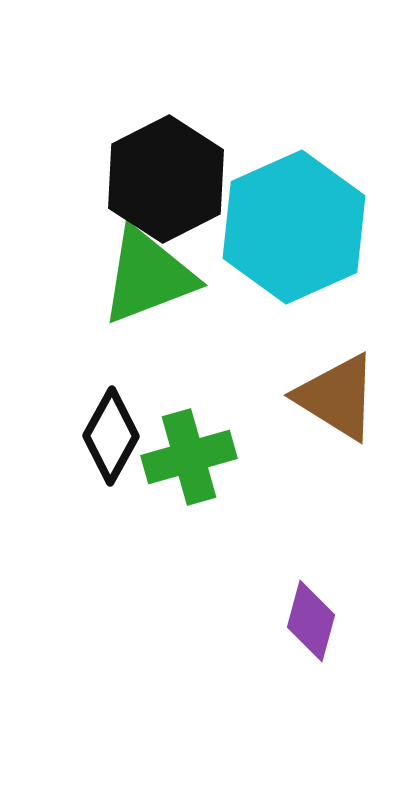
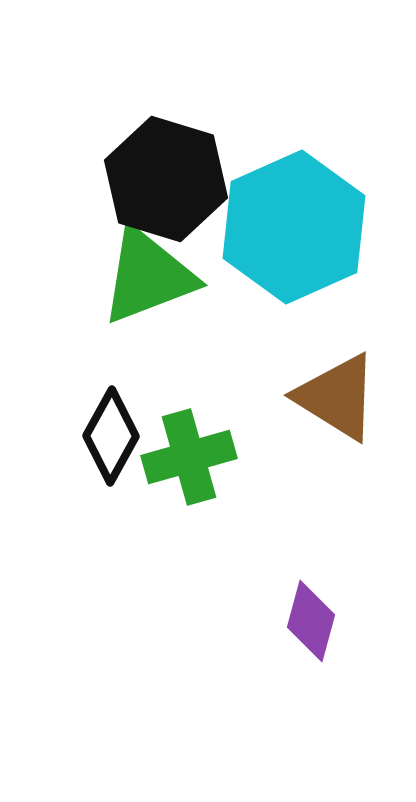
black hexagon: rotated 16 degrees counterclockwise
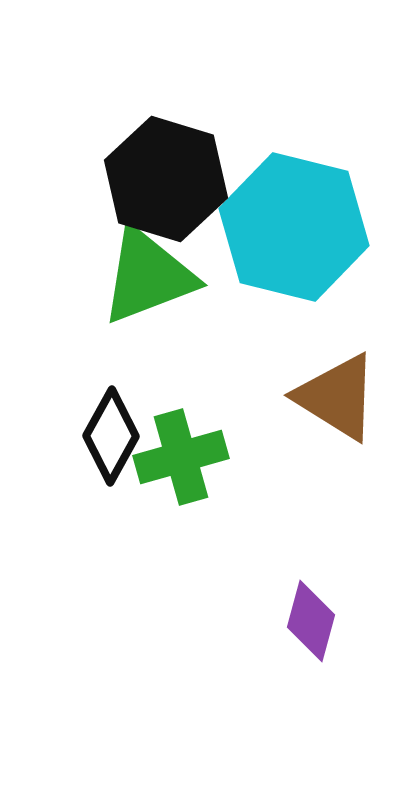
cyan hexagon: rotated 22 degrees counterclockwise
green cross: moved 8 px left
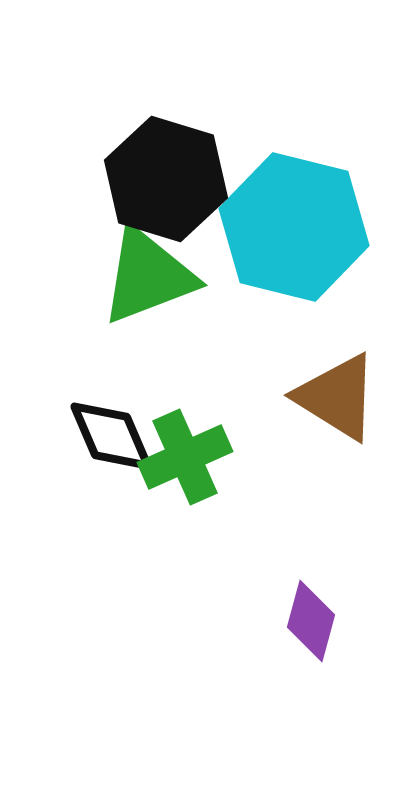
black diamond: rotated 52 degrees counterclockwise
green cross: moved 4 px right; rotated 8 degrees counterclockwise
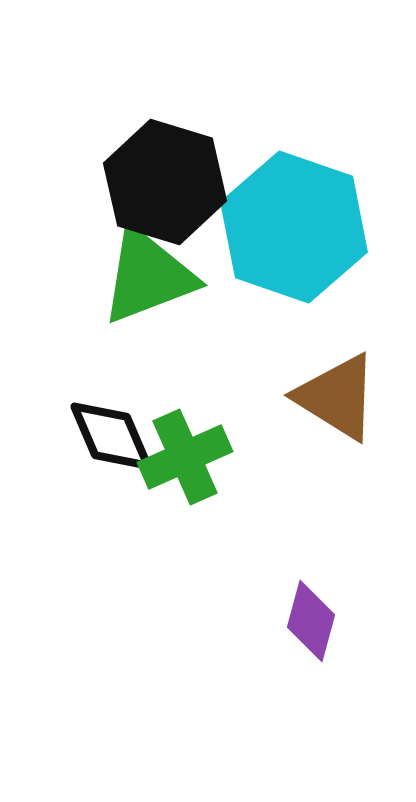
black hexagon: moved 1 px left, 3 px down
cyan hexagon: rotated 5 degrees clockwise
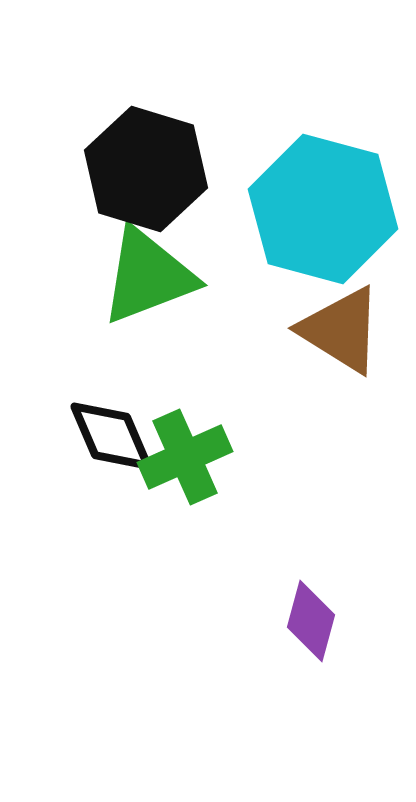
black hexagon: moved 19 px left, 13 px up
cyan hexagon: moved 29 px right, 18 px up; rotated 4 degrees counterclockwise
brown triangle: moved 4 px right, 67 px up
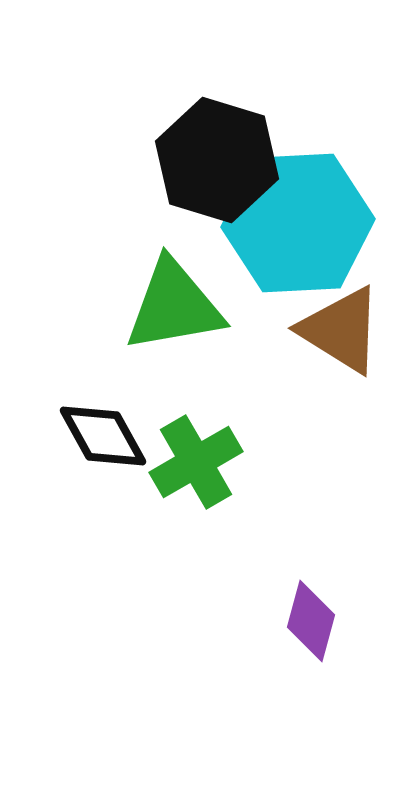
black hexagon: moved 71 px right, 9 px up
cyan hexagon: moved 25 px left, 14 px down; rotated 18 degrees counterclockwise
green triangle: moved 26 px right, 30 px down; rotated 11 degrees clockwise
black diamond: moved 8 px left; rotated 6 degrees counterclockwise
green cross: moved 11 px right, 5 px down; rotated 6 degrees counterclockwise
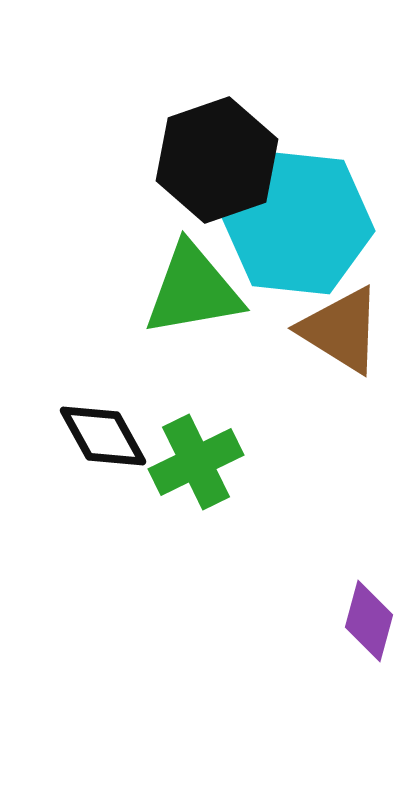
black hexagon: rotated 24 degrees clockwise
cyan hexagon: rotated 9 degrees clockwise
green triangle: moved 19 px right, 16 px up
green cross: rotated 4 degrees clockwise
purple diamond: moved 58 px right
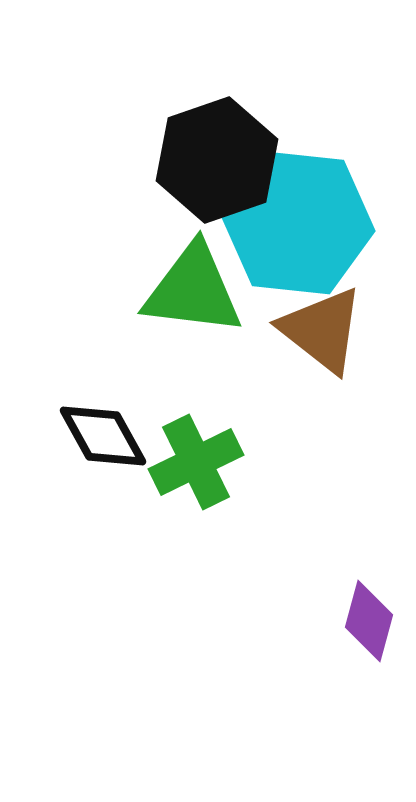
green triangle: rotated 17 degrees clockwise
brown triangle: moved 19 px left; rotated 6 degrees clockwise
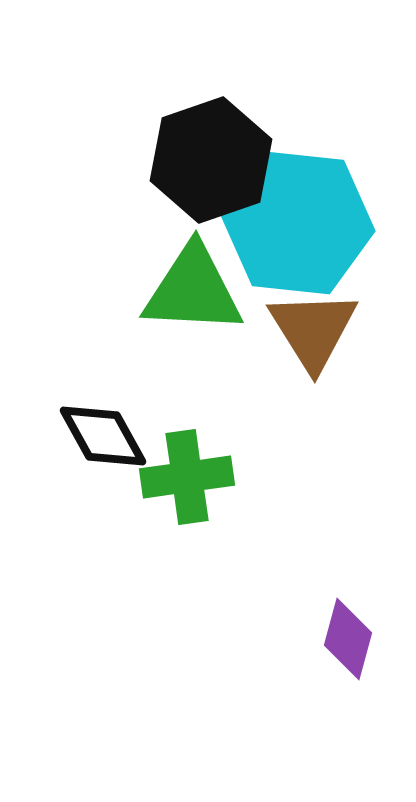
black hexagon: moved 6 px left
green triangle: rotated 4 degrees counterclockwise
brown triangle: moved 9 px left; rotated 20 degrees clockwise
green cross: moved 9 px left, 15 px down; rotated 18 degrees clockwise
purple diamond: moved 21 px left, 18 px down
